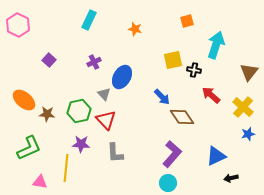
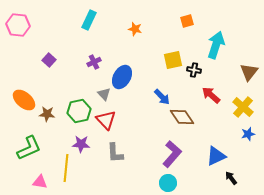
pink hexagon: rotated 20 degrees counterclockwise
black arrow: rotated 64 degrees clockwise
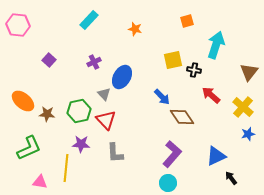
cyan rectangle: rotated 18 degrees clockwise
orange ellipse: moved 1 px left, 1 px down
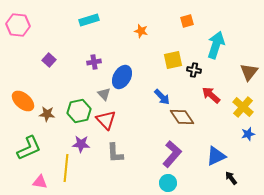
cyan rectangle: rotated 30 degrees clockwise
orange star: moved 6 px right, 2 px down
purple cross: rotated 16 degrees clockwise
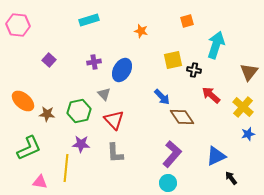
blue ellipse: moved 7 px up
red triangle: moved 8 px right
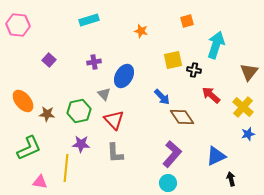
blue ellipse: moved 2 px right, 6 px down
orange ellipse: rotated 10 degrees clockwise
black arrow: moved 1 px down; rotated 24 degrees clockwise
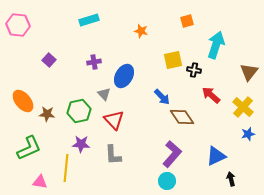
gray L-shape: moved 2 px left, 2 px down
cyan circle: moved 1 px left, 2 px up
